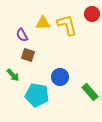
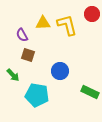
blue circle: moved 6 px up
green rectangle: rotated 24 degrees counterclockwise
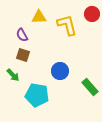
yellow triangle: moved 4 px left, 6 px up
brown square: moved 5 px left
green rectangle: moved 5 px up; rotated 24 degrees clockwise
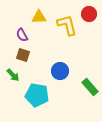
red circle: moved 3 px left
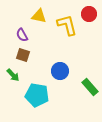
yellow triangle: moved 1 px up; rotated 14 degrees clockwise
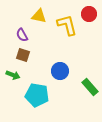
green arrow: rotated 24 degrees counterclockwise
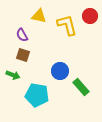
red circle: moved 1 px right, 2 px down
green rectangle: moved 9 px left
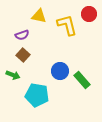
red circle: moved 1 px left, 2 px up
purple semicircle: rotated 80 degrees counterclockwise
brown square: rotated 24 degrees clockwise
green rectangle: moved 1 px right, 7 px up
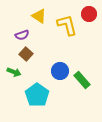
yellow triangle: rotated 21 degrees clockwise
brown square: moved 3 px right, 1 px up
green arrow: moved 1 px right, 3 px up
cyan pentagon: rotated 25 degrees clockwise
